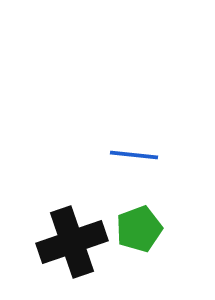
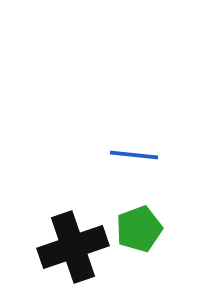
black cross: moved 1 px right, 5 px down
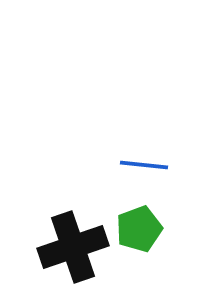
blue line: moved 10 px right, 10 px down
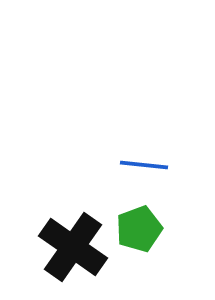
black cross: rotated 36 degrees counterclockwise
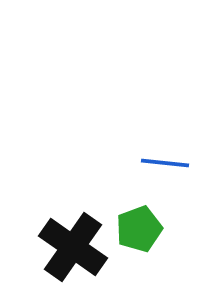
blue line: moved 21 px right, 2 px up
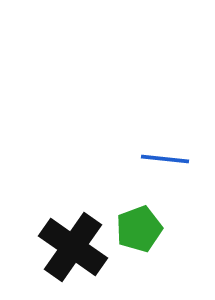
blue line: moved 4 px up
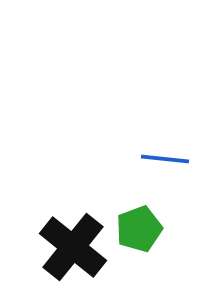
black cross: rotated 4 degrees clockwise
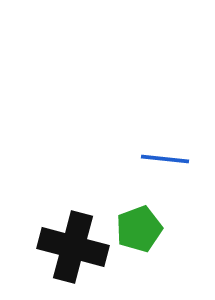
black cross: rotated 24 degrees counterclockwise
